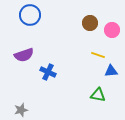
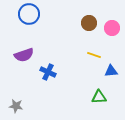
blue circle: moved 1 px left, 1 px up
brown circle: moved 1 px left
pink circle: moved 2 px up
yellow line: moved 4 px left
green triangle: moved 1 px right, 2 px down; rotated 14 degrees counterclockwise
gray star: moved 5 px left, 4 px up; rotated 24 degrees clockwise
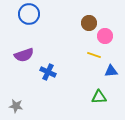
pink circle: moved 7 px left, 8 px down
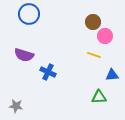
brown circle: moved 4 px right, 1 px up
purple semicircle: rotated 36 degrees clockwise
blue triangle: moved 1 px right, 4 px down
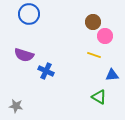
blue cross: moved 2 px left, 1 px up
green triangle: rotated 35 degrees clockwise
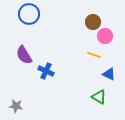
purple semicircle: rotated 42 degrees clockwise
blue triangle: moved 3 px left, 1 px up; rotated 32 degrees clockwise
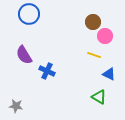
blue cross: moved 1 px right
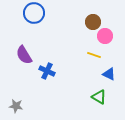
blue circle: moved 5 px right, 1 px up
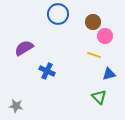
blue circle: moved 24 px right, 1 px down
purple semicircle: moved 7 px up; rotated 90 degrees clockwise
blue triangle: rotated 40 degrees counterclockwise
green triangle: rotated 14 degrees clockwise
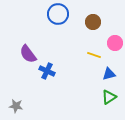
pink circle: moved 10 px right, 7 px down
purple semicircle: moved 4 px right, 6 px down; rotated 96 degrees counterclockwise
green triangle: moved 10 px right; rotated 42 degrees clockwise
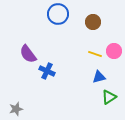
pink circle: moved 1 px left, 8 px down
yellow line: moved 1 px right, 1 px up
blue triangle: moved 10 px left, 3 px down
gray star: moved 3 px down; rotated 24 degrees counterclockwise
